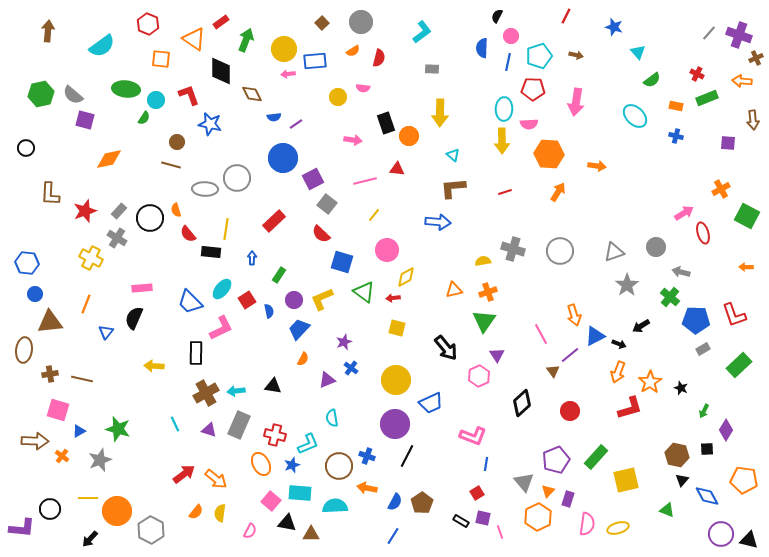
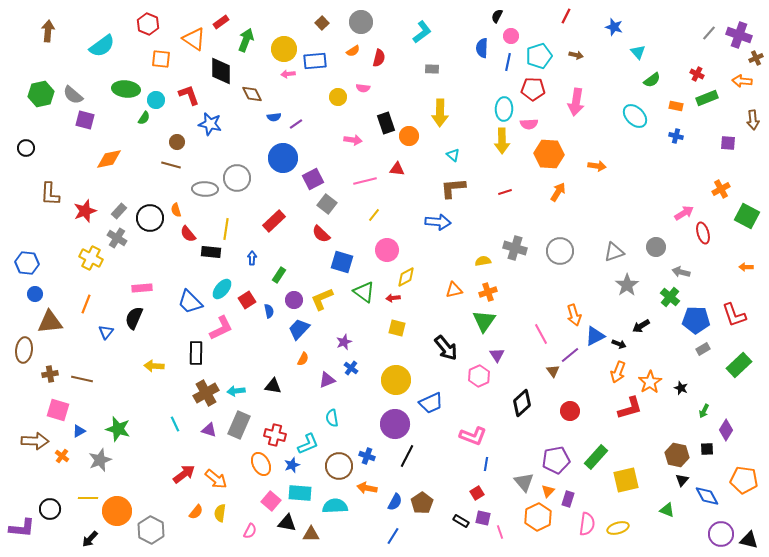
gray cross at (513, 249): moved 2 px right, 1 px up
purple pentagon at (556, 460): rotated 12 degrees clockwise
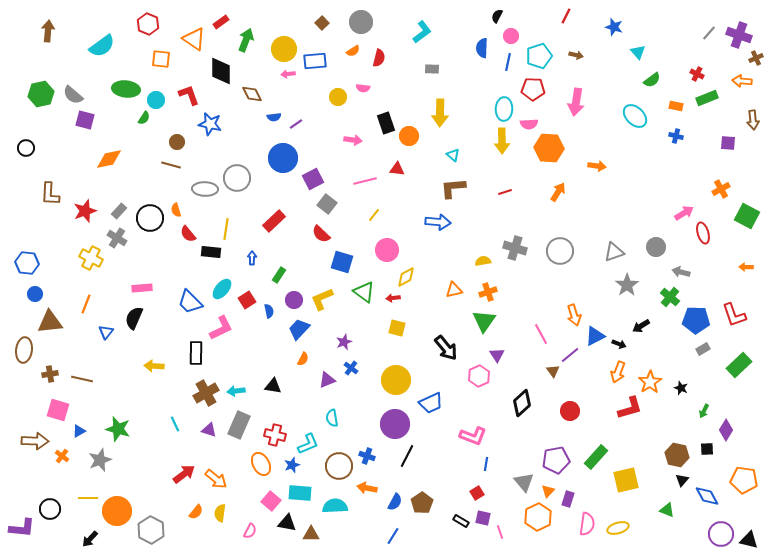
orange hexagon at (549, 154): moved 6 px up
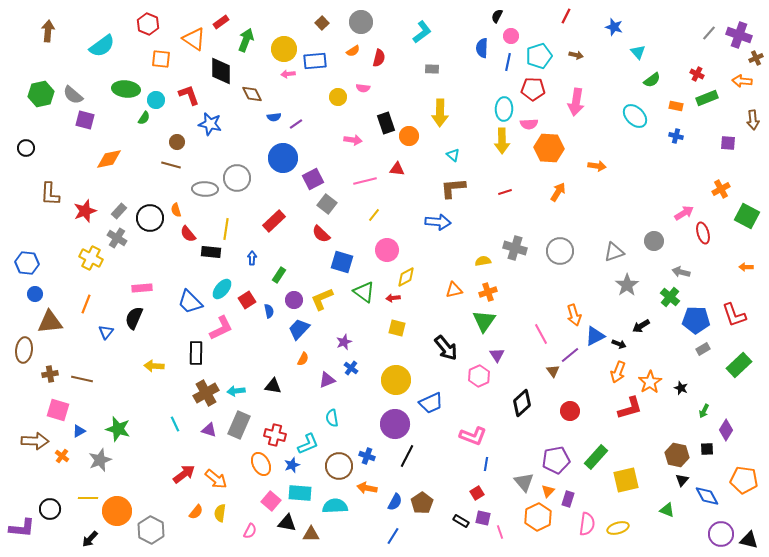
gray circle at (656, 247): moved 2 px left, 6 px up
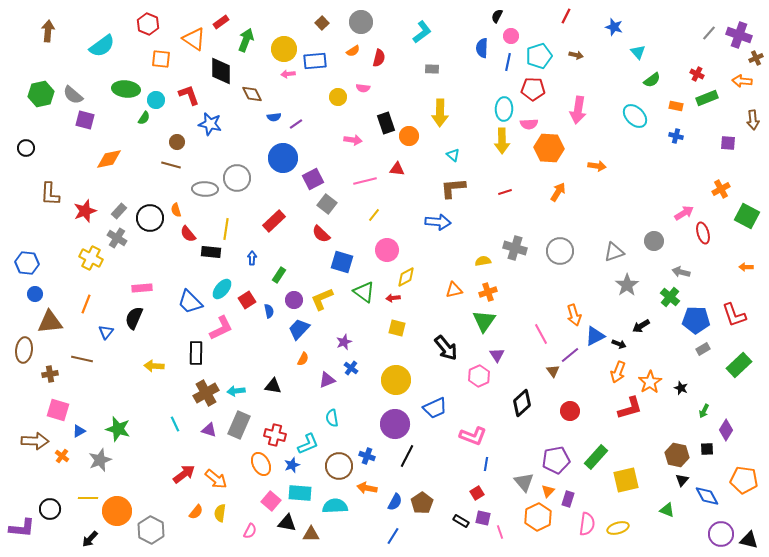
pink arrow at (576, 102): moved 2 px right, 8 px down
brown line at (82, 379): moved 20 px up
blue trapezoid at (431, 403): moved 4 px right, 5 px down
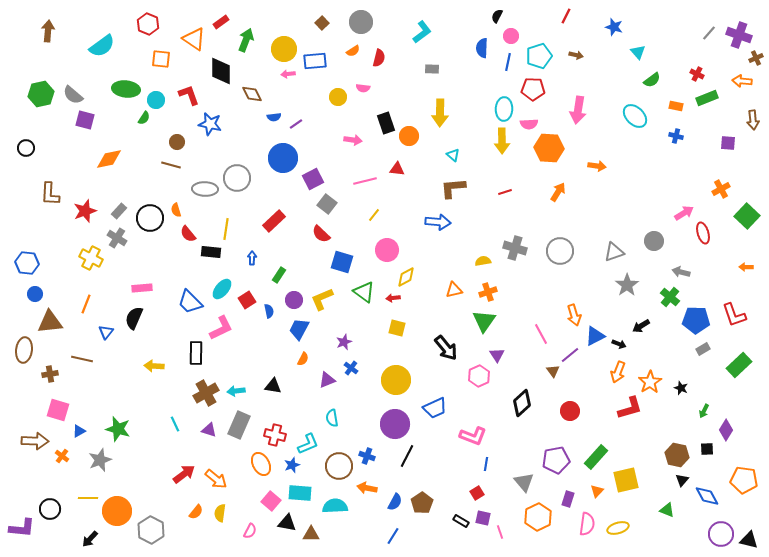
green square at (747, 216): rotated 15 degrees clockwise
blue trapezoid at (299, 329): rotated 15 degrees counterclockwise
orange triangle at (548, 491): moved 49 px right
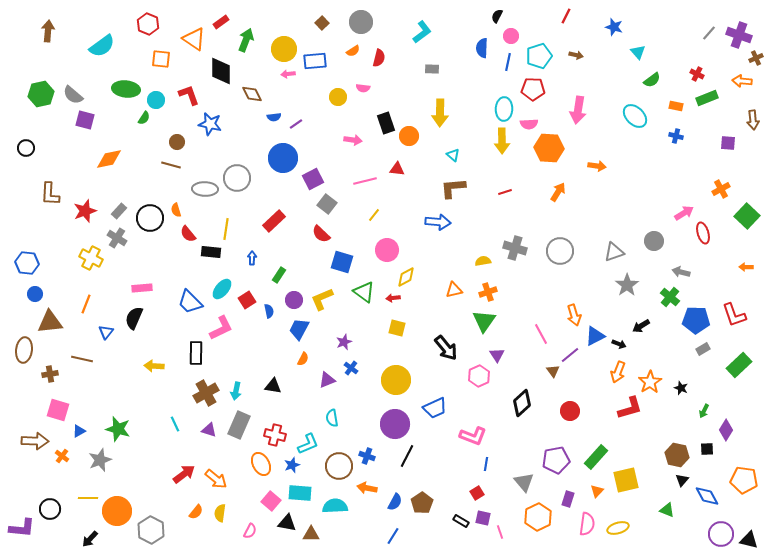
cyan arrow at (236, 391): rotated 72 degrees counterclockwise
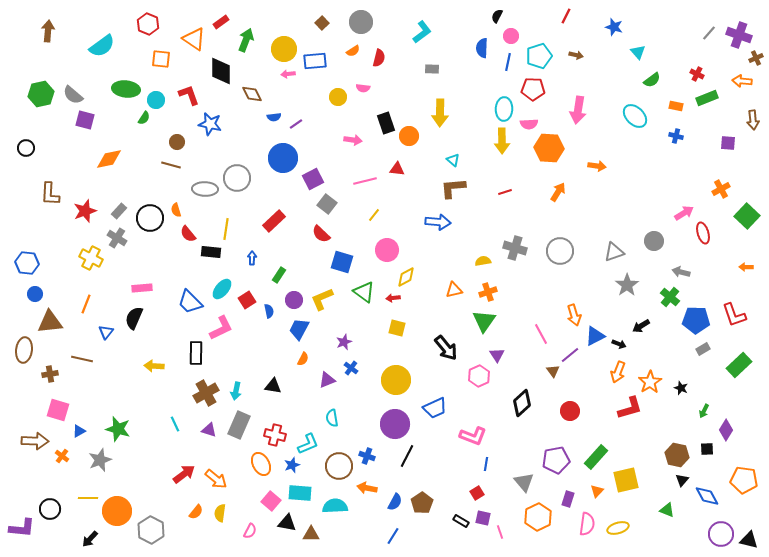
cyan triangle at (453, 155): moved 5 px down
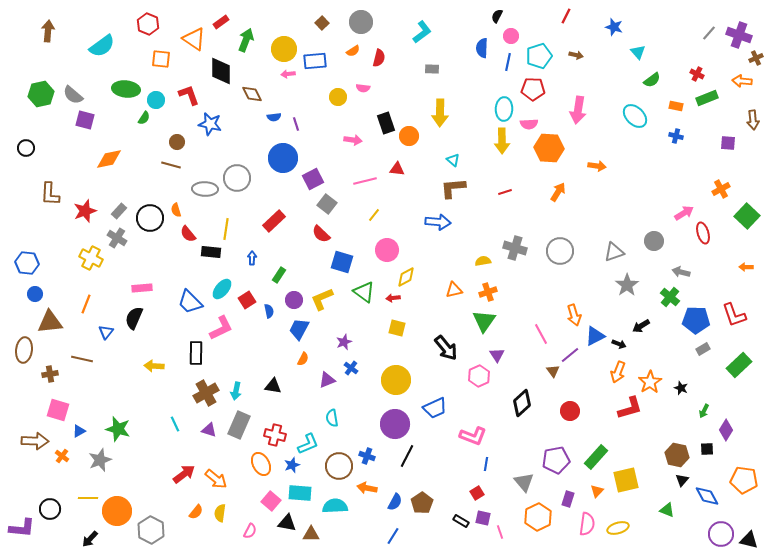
purple line at (296, 124): rotated 72 degrees counterclockwise
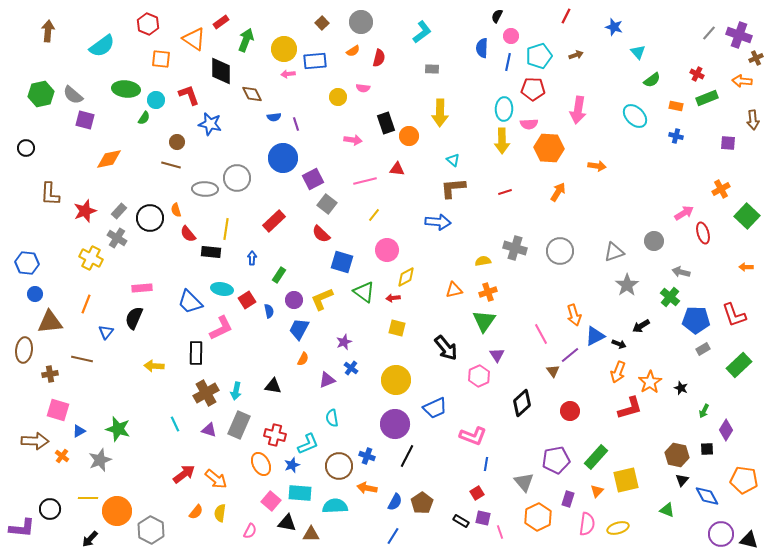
brown arrow at (576, 55): rotated 32 degrees counterclockwise
cyan ellipse at (222, 289): rotated 60 degrees clockwise
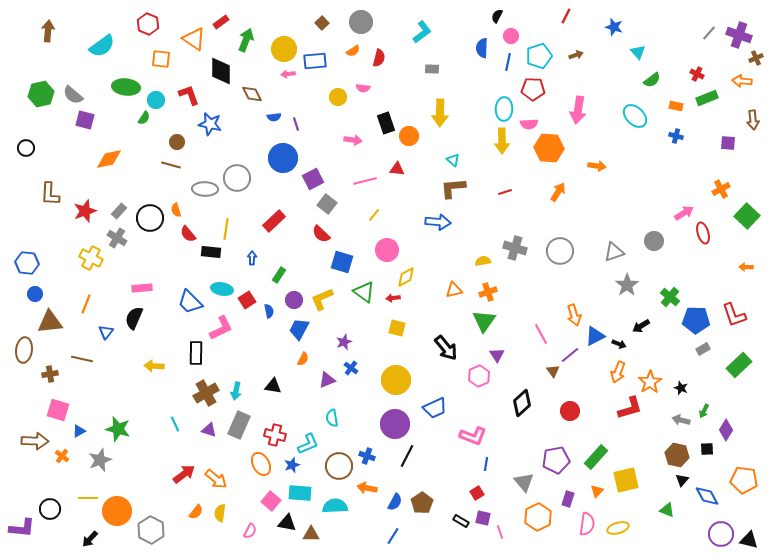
green ellipse at (126, 89): moved 2 px up
gray arrow at (681, 272): moved 148 px down
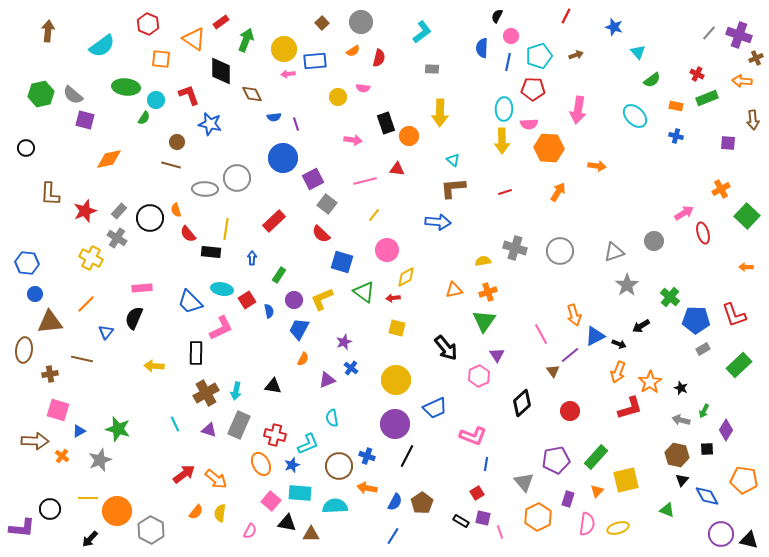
orange line at (86, 304): rotated 24 degrees clockwise
